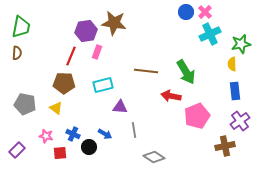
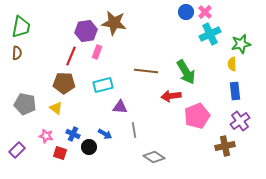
red arrow: rotated 18 degrees counterclockwise
red square: rotated 24 degrees clockwise
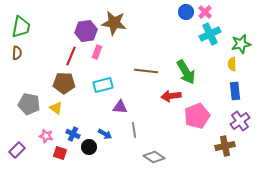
gray pentagon: moved 4 px right
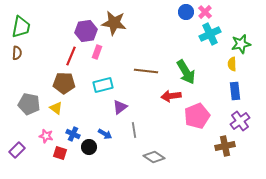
purple triangle: rotated 42 degrees counterclockwise
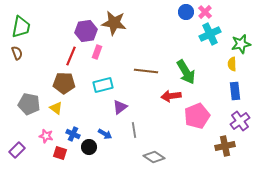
brown semicircle: rotated 24 degrees counterclockwise
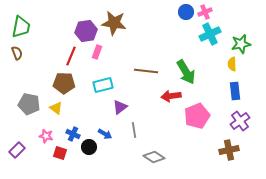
pink cross: rotated 24 degrees clockwise
brown cross: moved 4 px right, 4 px down
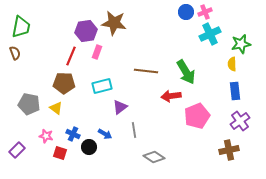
brown semicircle: moved 2 px left
cyan rectangle: moved 1 px left, 1 px down
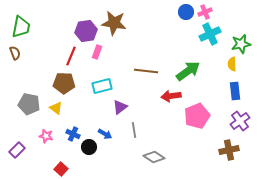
green arrow: moved 2 px right, 1 px up; rotated 95 degrees counterclockwise
red square: moved 1 px right, 16 px down; rotated 24 degrees clockwise
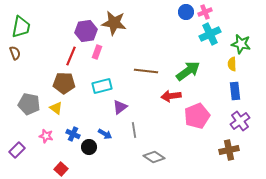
green star: rotated 24 degrees clockwise
